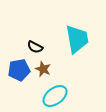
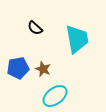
black semicircle: moved 19 px up; rotated 14 degrees clockwise
blue pentagon: moved 1 px left, 2 px up
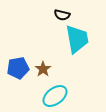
black semicircle: moved 27 px right, 13 px up; rotated 28 degrees counterclockwise
brown star: rotated 14 degrees clockwise
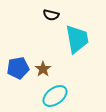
black semicircle: moved 11 px left
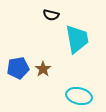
cyan ellipse: moved 24 px right; rotated 50 degrees clockwise
